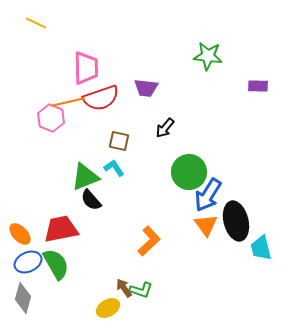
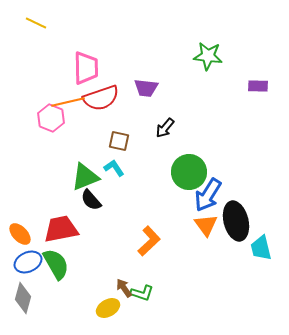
green L-shape: moved 1 px right, 3 px down
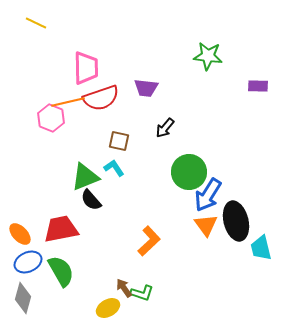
green semicircle: moved 5 px right, 7 px down
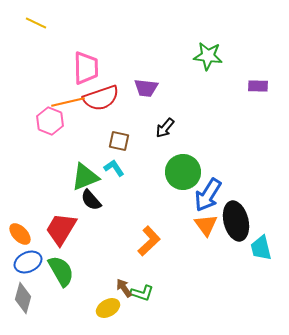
pink hexagon: moved 1 px left, 3 px down
green circle: moved 6 px left
red trapezoid: rotated 48 degrees counterclockwise
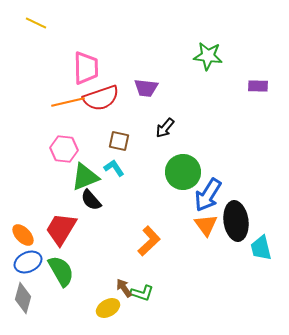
pink hexagon: moved 14 px right, 28 px down; rotated 16 degrees counterclockwise
black ellipse: rotated 6 degrees clockwise
orange ellipse: moved 3 px right, 1 px down
